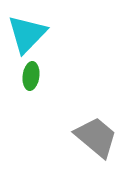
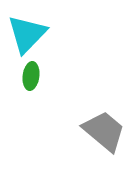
gray trapezoid: moved 8 px right, 6 px up
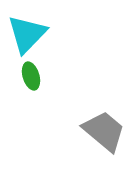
green ellipse: rotated 24 degrees counterclockwise
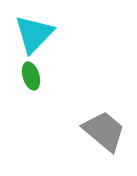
cyan triangle: moved 7 px right
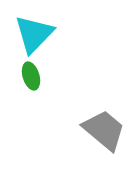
gray trapezoid: moved 1 px up
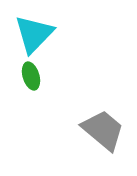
gray trapezoid: moved 1 px left
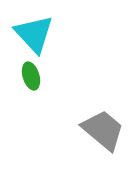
cyan triangle: rotated 27 degrees counterclockwise
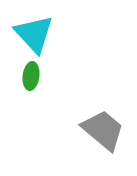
green ellipse: rotated 24 degrees clockwise
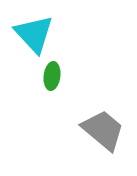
green ellipse: moved 21 px right
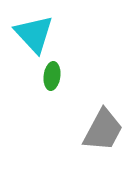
gray trapezoid: rotated 78 degrees clockwise
